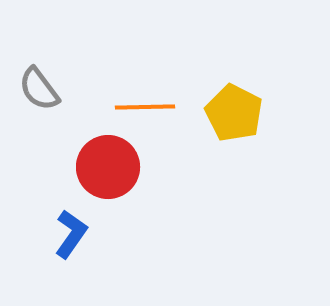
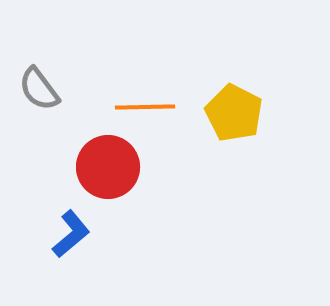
blue L-shape: rotated 15 degrees clockwise
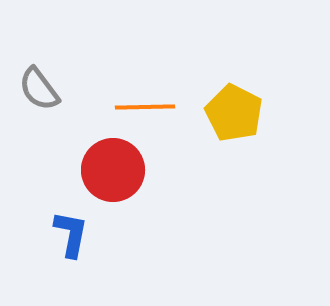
red circle: moved 5 px right, 3 px down
blue L-shape: rotated 39 degrees counterclockwise
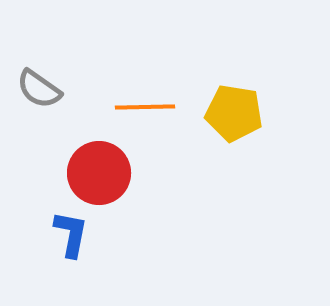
gray semicircle: rotated 18 degrees counterclockwise
yellow pentagon: rotated 18 degrees counterclockwise
red circle: moved 14 px left, 3 px down
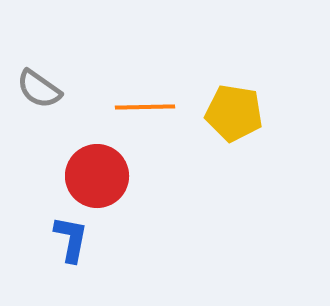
red circle: moved 2 px left, 3 px down
blue L-shape: moved 5 px down
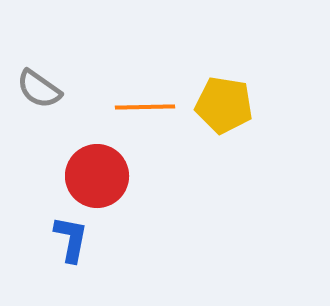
yellow pentagon: moved 10 px left, 8 px up
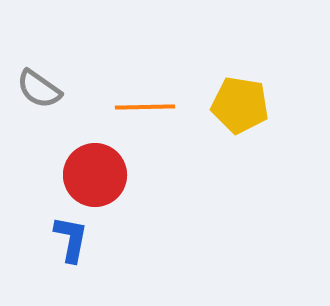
yellow pentagon: moved 16 px right
red circle: moved 2 px left, 1 px up
